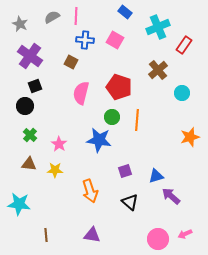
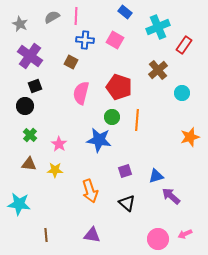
black triangle: moved 3 px left, 1 px down
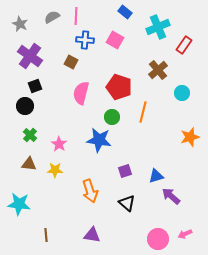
orange line: moved 6 px right, 8 px up; rotated 10 degrees clockwise
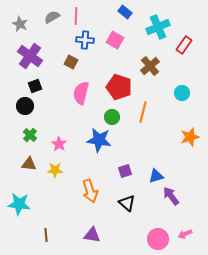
brown cross: moved 8 px left, 4 px up
purple arrow: rotated 12 degrees clockwise
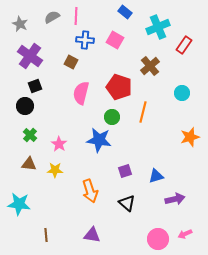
purple arrow: moved 4 px right, 3 px down; rotated 114 degrees clockwise
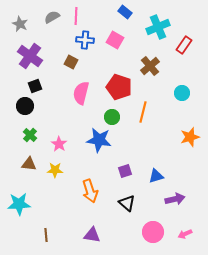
cyan star: rotated 10 degrees counterclockwise
pink circle: moved 5 px left, 7 px up
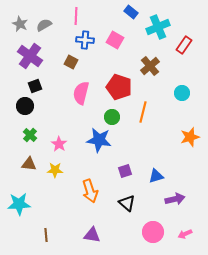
blue rectangle: moved 6 px right
gray semicircle: moved 8 px left, 8 px down
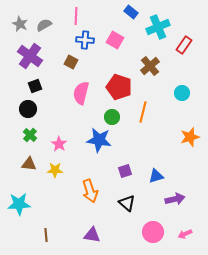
black circle: moved 3 px right, 3 px down
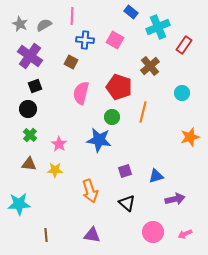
pink line: moved 4 px left
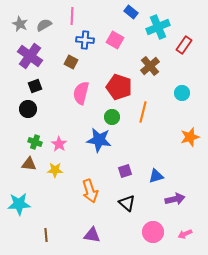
green cross: moved 5 px right, 7 px down; rotated 24 degrees counterclockwise
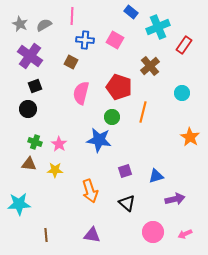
orange star: rotated 24 degrees counterclockwise
